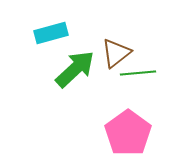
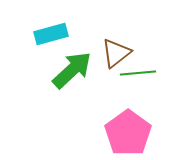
cyan rectangle: moved 1 px down
green arrow: moved 3 px left, 1 px down
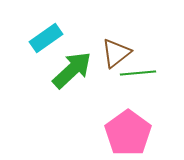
cyan rectangle: moved 5 px left, 4 px down; rotated 20 degrees counterclockwise
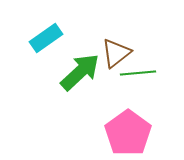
green arrow: moved 8 px right, 2 px down
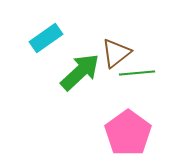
green line: moved 1 px left
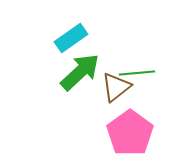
cyan rectangle: moved 25 px right
brown triangle: moved 34 px down
pink pentagon: moved 2 px right
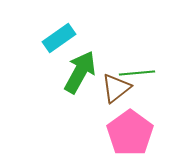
cyan rectangle: moved 12 px left
green arrow: rotated 18 degrees counterclockwise
brown triangle: moved 1 px down
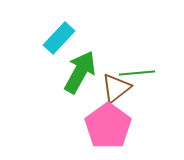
cyan rectangle: rotated 12 degrees counterclockwise
pink pentagon: moved 22 px left, 7 px up
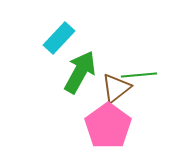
green line: moved 2 px right, 2 px down
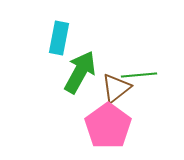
cyan rectangle: rotated 32 degrees counterclockwise
